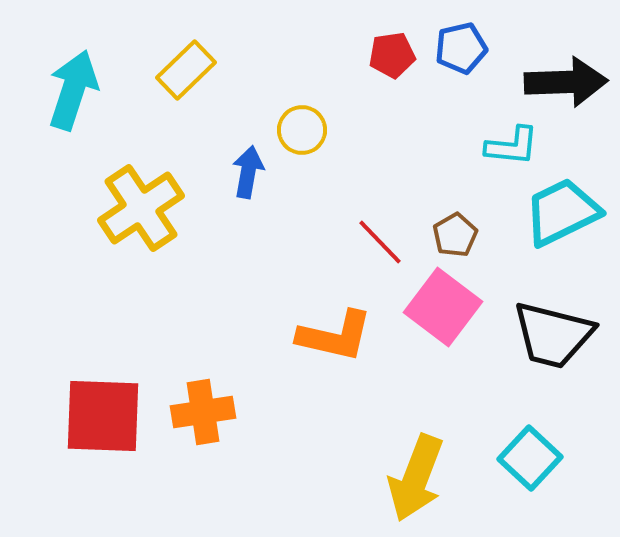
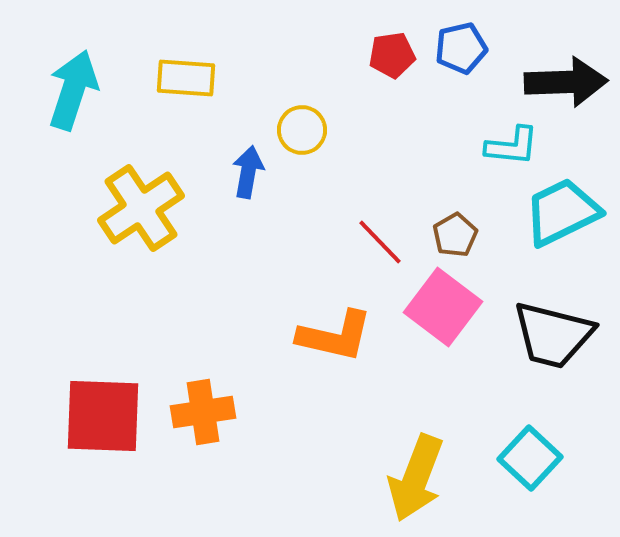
yellow rectangle: moved 8 px down; rotated 48 degrees clockwise
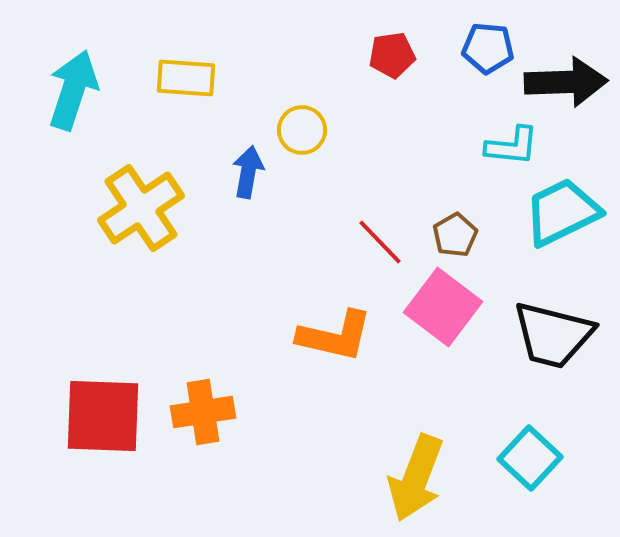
blue pentagon: moved 27 px right; rotated 18 degrees clockwise
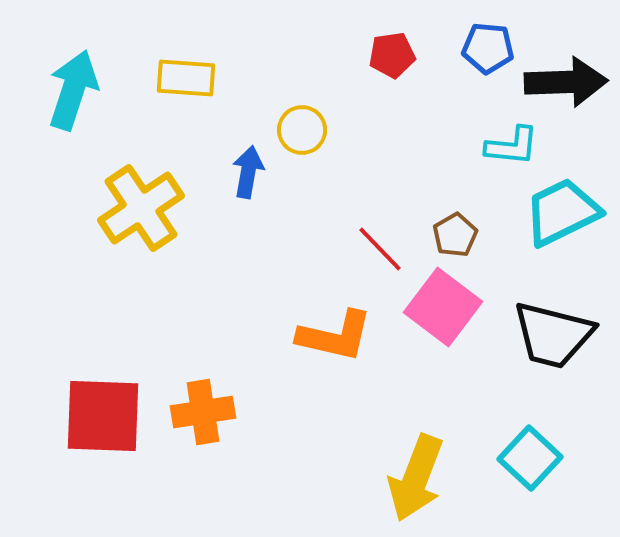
red line: moved 7 px down
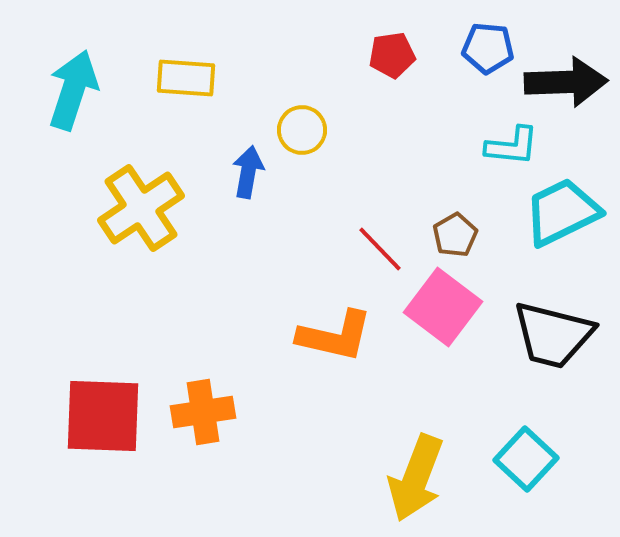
cyan square: moved 4 px left, 1 px down
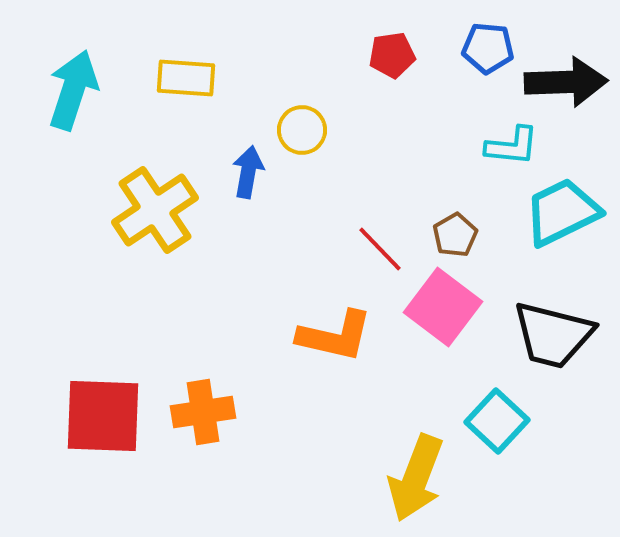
yellow cross: moved 14 px right, 2 px down
cyan square: moved 29 px left, 38 px up
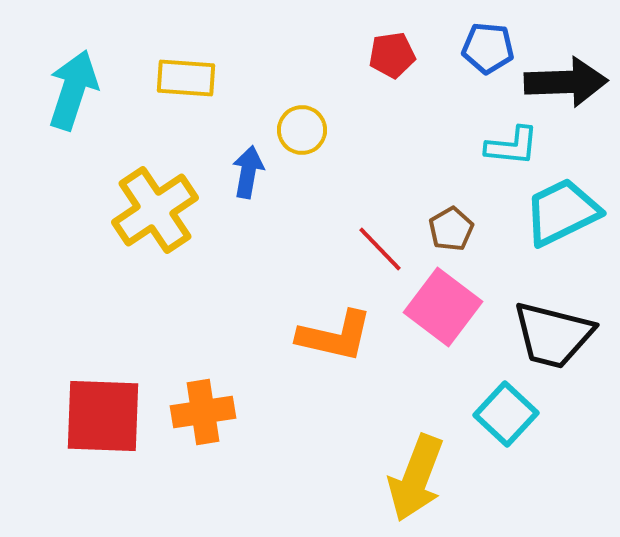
brown pentagon: moved 4 px left, 6 px up
cyan square: moved 9 px right, 7 px up
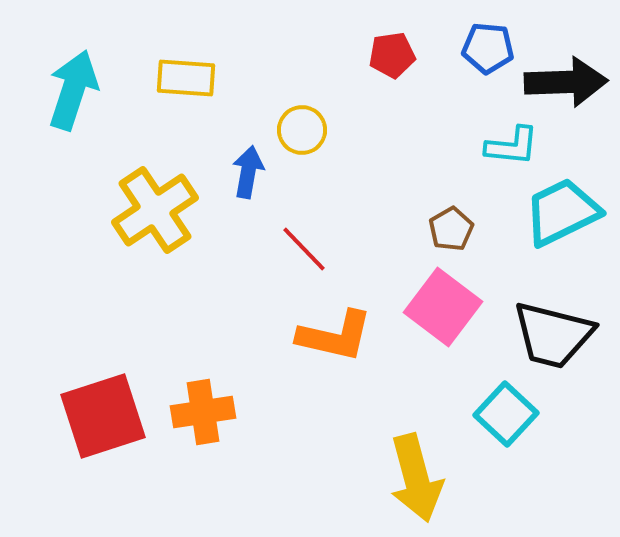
red line: moved 76 px left
red square: rotated 20 degrees counterclockwise
yellow arrow: rotated 36 degrees counterclockwise
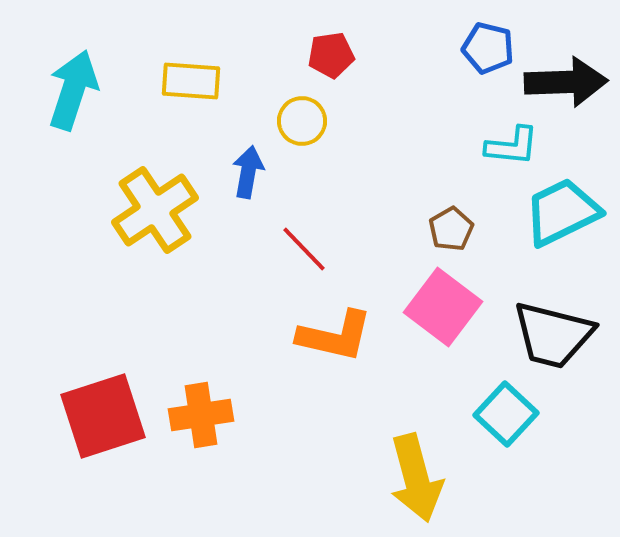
blue pentagon: rotated 9 degrees clockwise
red pentagon: moved 61 px left
yellow rectangle: moved 5 px right, 3 px down
yellow circle: moved 9 px up
orange cross: moved 2 px left, 3 px down
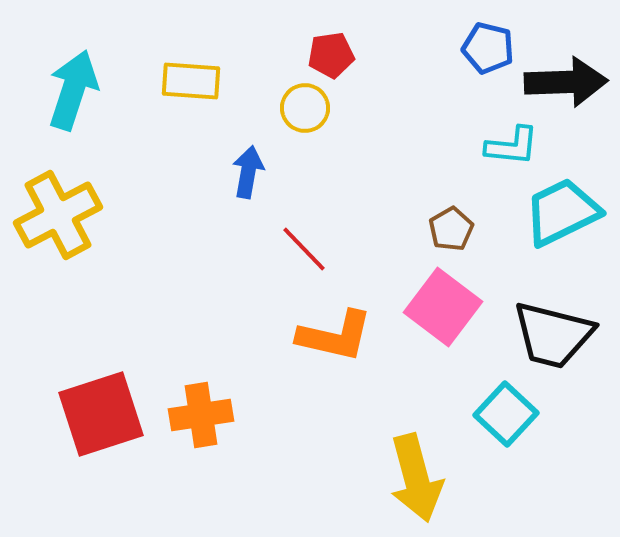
yellow circle: moved 3 px right, 13 px up
yellow cross: moved 97 px left, 5 px down; rotated 6 degrees clockwise
red square: moved 2 px left, 2 px up
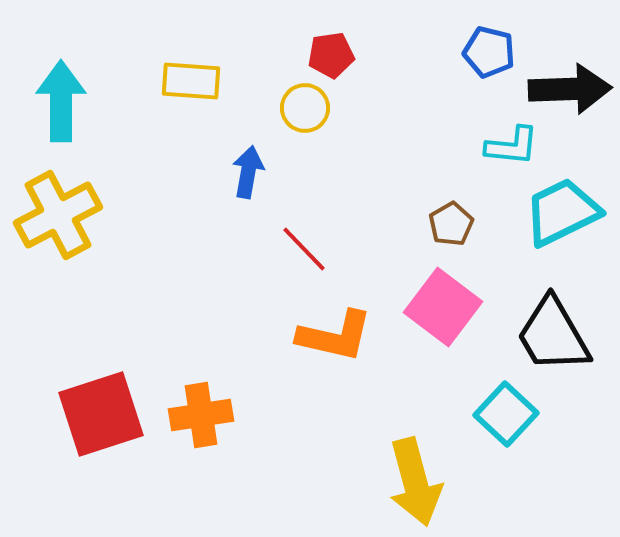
blue pentagon: moved 1 px right, 4 px down
black arrow: moved 4 px right, 7 px down
cyan arrow: moved 12 px left, 11 px down; rotated 18 degrees counterclockwise
brown pentagon: moved 5 px up
black trapezoid: rotated 46 degrees clockwise
yellow arrow: moved 1 px left, 4 px down
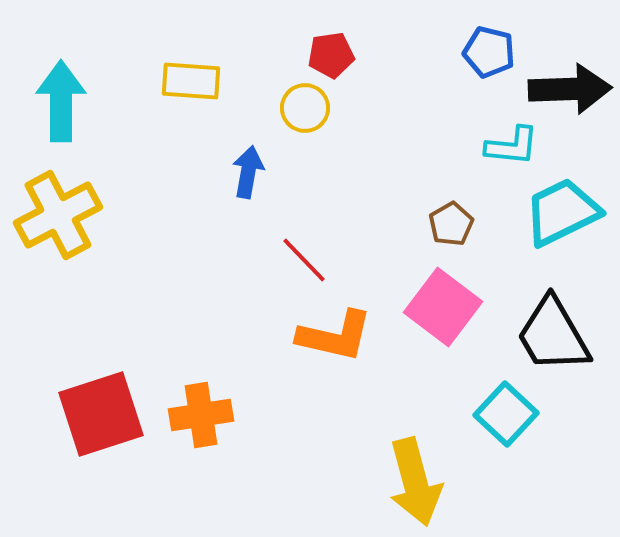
red line: moved 11 px down
